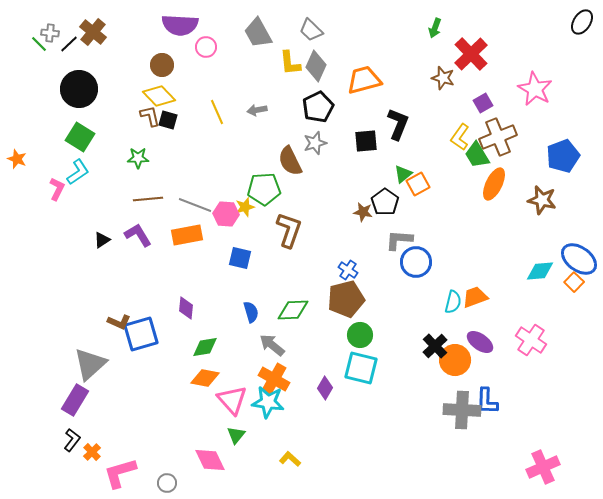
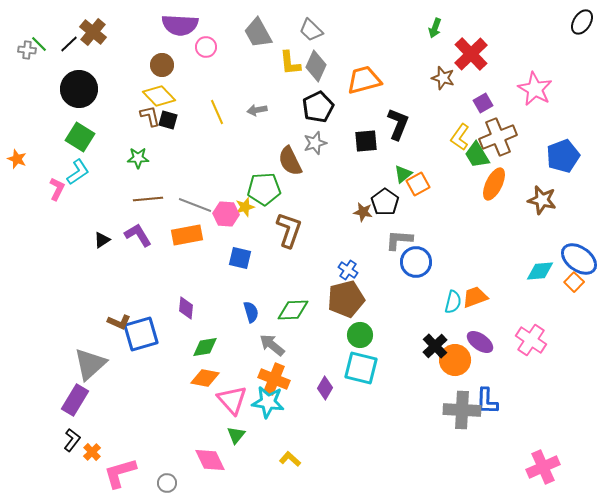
gray cross at (50, 33): moved 23 px left, 17 px down
orange cross at (274, 379): rotated 8 degrees counterclockwise
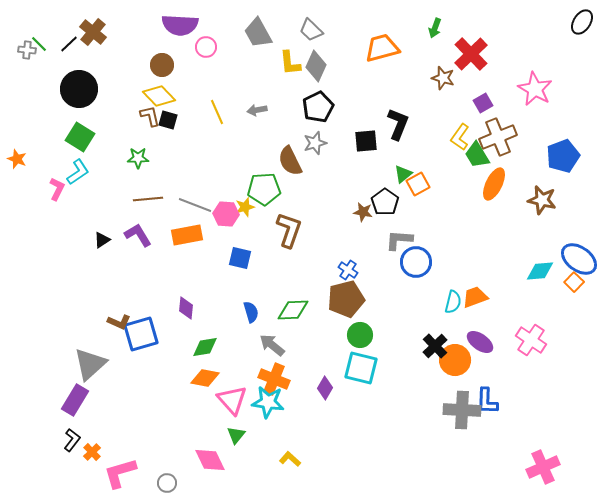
orange trapezoid at (364, 80): moved 18 px right, 32 px up
